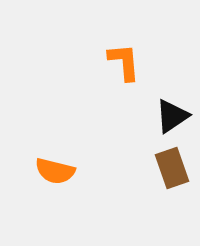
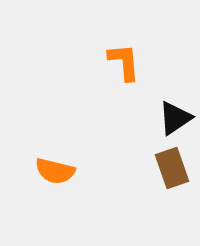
black triangle: moved 3 px right, 2 px down
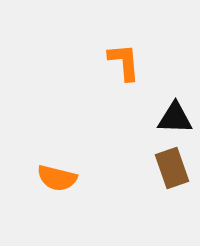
black triangle: rotated 36 degrees clockwise
orange semicircle: moved 2 px right, 7 px down
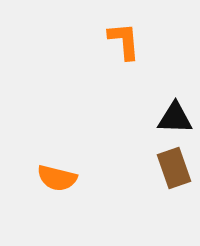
orange L-shape: moved 21 px up
brown rectangle: moved 2 px right
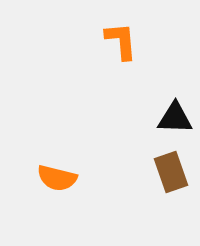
orange L-shape: moved 3 px left
brown rectangle: moved 3 px left, 4 px down
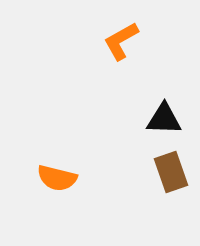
orange L-shape: rotated 114 degrees counterclockwise
black triangle: moved 11 px left, 1 px down
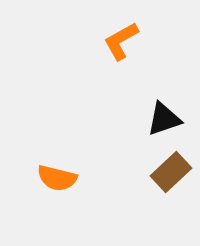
black triangle: rotated 21 degrees counterclockwise
brown rectangle: rotated 66 degrees clockwise
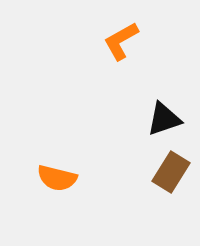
brown rectangle: rotated 15 degrees counterclockwise
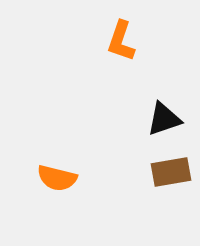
orange L-shape: rotated 42 degrees counterclockwise
brown rectangle: rotated 48 degrees clockwise
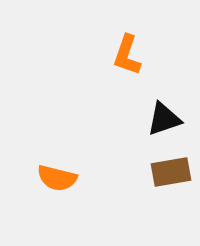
orange L-shape: moved 6 px right, 14 px down
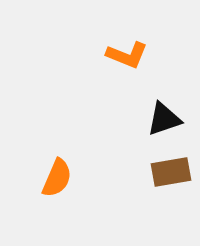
orange L-shape: rotated 87 degrees counterclockwise
orange semicircle: rotated 81 degrees counterclockwise
